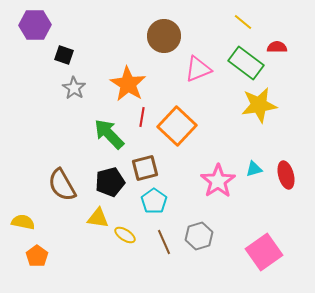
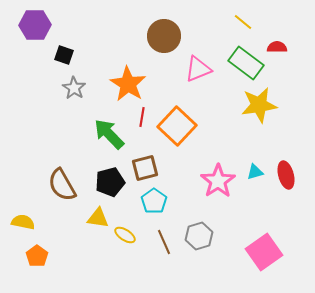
cyan triangle: moved 1 px right, 3 px down
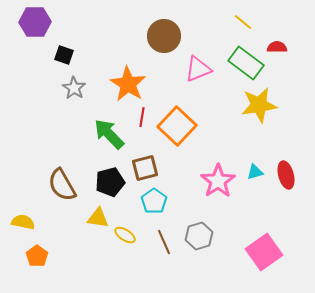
purple hexagon: moved 3 px up
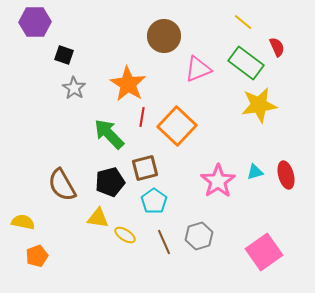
red semicircle: rotated 66 degrees clockwise
orange pentagon: rotated 15 degrees clockwise
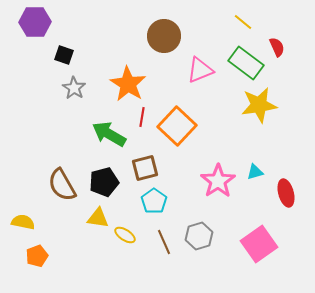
pink triangle: moved 2 px right, 1 px down
green arrow: rotated 16 degrees counterclockwise
red ellipse: moved 18 px down
black pentagon: moved 6 px left
pink square: moved 5 px left, 8 px up
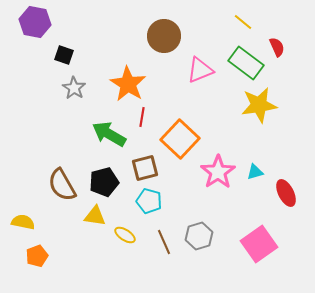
purple hexagon: rotated 12 degrees clockwise
orange square: moved 3 px right, 13 px down
pink star: moved 9 px up
red ellipse: rotated 12 degrees counterclockwise
cyan pentagon: moved 5 px left; rotated 20 degrees counterclockwise
yellow triangle: moved 3 px left, 2 px up
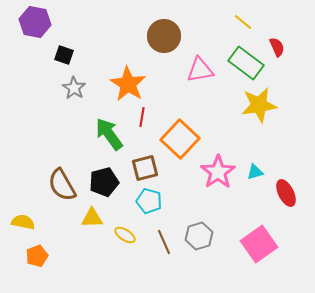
pink triangle: rotated 12 degrees clockwise
green arrow: rotated 24 degrees clockwise
yellow triangle: moved 3 px left, 2 px down; rotated 10 degrees counterclockwise
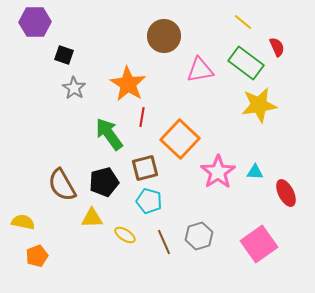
purple hexagon: rotated 12 degrees counterclockwise
cyan triangle: rotated 18 degrees clockwise
